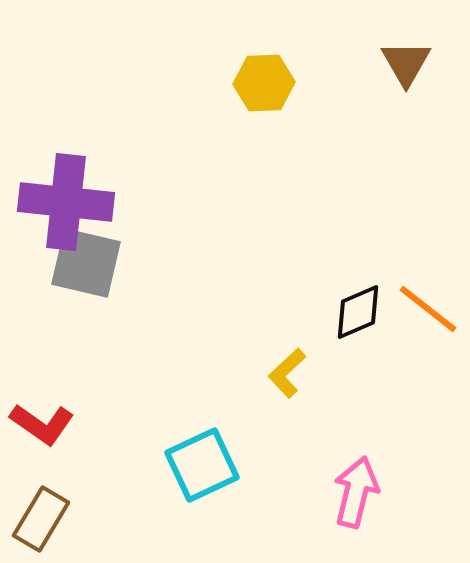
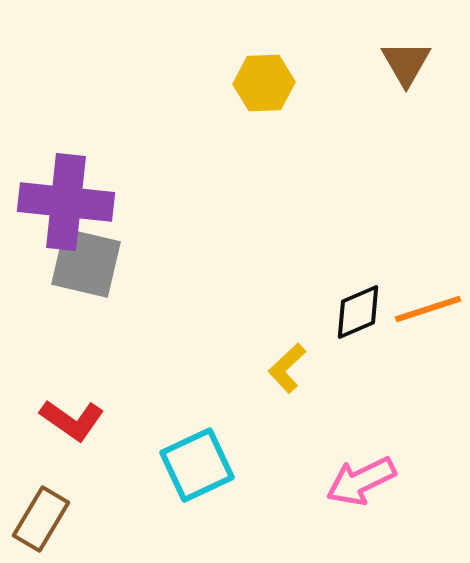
orange line: rotated 56 degrees counterclockwise
yellow L-shape: moved 5 px up
red L-shape: moved 30 px right, 4 px up
cyan square: moved 5 px left
pink arrow: moved 5 px right, 11 px up; rotated 130 degrees counterclockwise
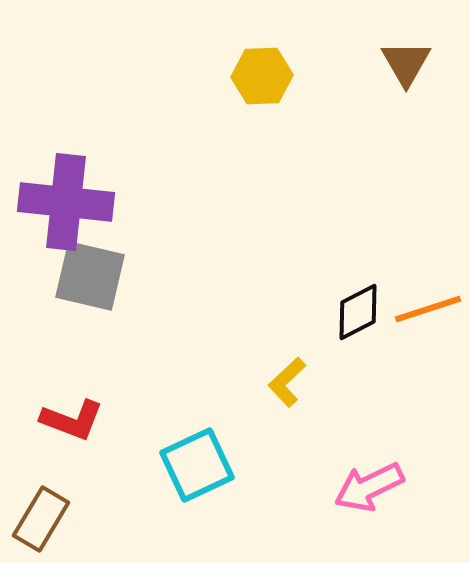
yellow hexagon: moved 2 px left, 7 px up
gray square: moved 4 px right, 13 px down
black diamond: rotated 4 degrees counterclockwise
yellow L-shape: moved 14 px down
red L-shape: rotated 14 degrees counterclockwise
pink arrow: moved 8 px right, 6 px down
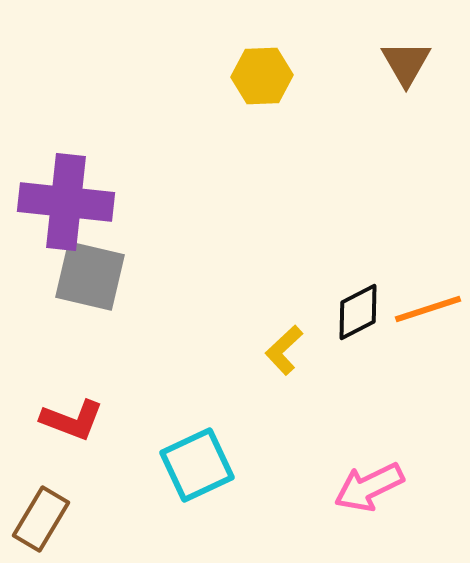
yellow L-shape: moved 3 px left, 32 px up
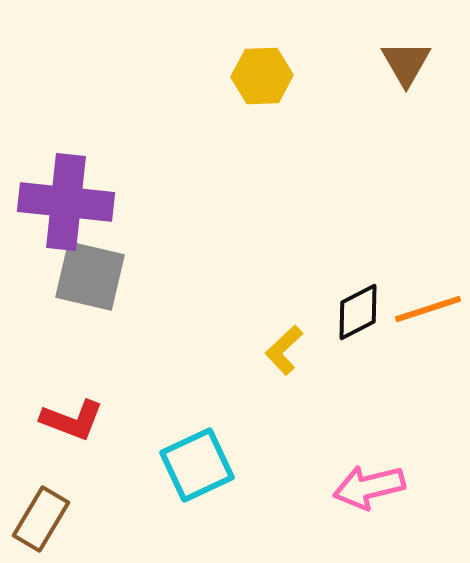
pink arrow: rotated 12 degrees clockwise
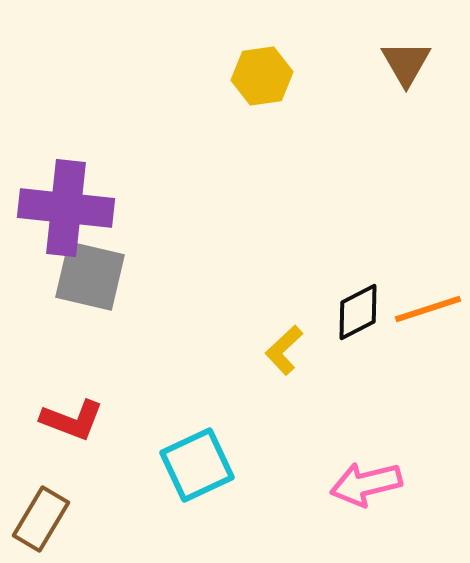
yellow hexagon: rotated 6 degrees counterclockwise
purple cross: moved 6 px down
pink arrow: moved 3 px left, 3 px up
